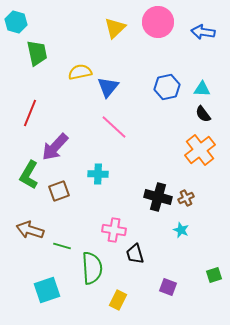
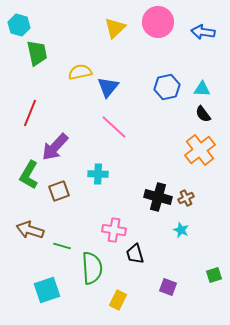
cyan hexagon: moved 3 px right, 3 px down
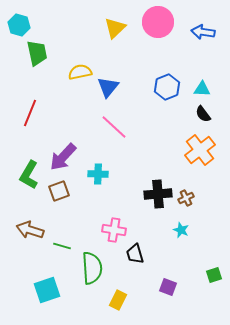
blue hexagon: rotated 10 degrees counterclockwise
purple arrow: moved 8 px right, 10 px down
black cross: moved 3 px up; rotated 20 degrees counterclockwise
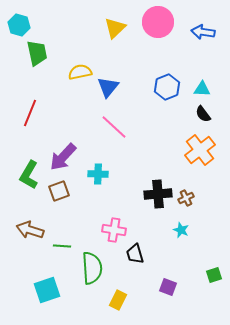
green line: rotated 12 degrees counterclockwise
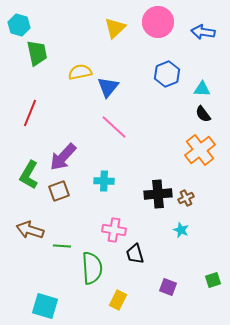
blue hexagon: moved 13 px up
cyan cross: moved 6 px right, 7 px down
green square: moved 1 px left, 5 px down
cyan square: moved 2 px left, 16 px down; rotated 36 degrees clockwise
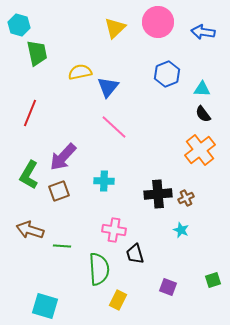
green semicircle: moved 7 px right, 1 px down
